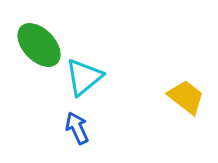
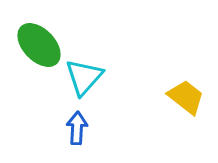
cyan triangle: rotated 9 degrees counterclockwise
blue arrow: rotated 28 degrees clockwise
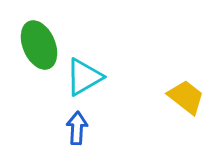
green ellipse: rotated 21 degrees clockwise
cyan triangle: rotated 18 degrees clockwise
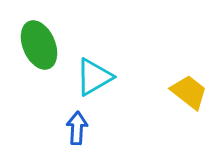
cyan triangle: moved 10 px right
yellow trapezoid: moved 3 px right, 5 px up
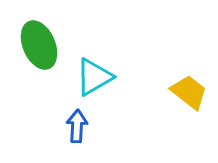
blue arrow: moved 2 px up
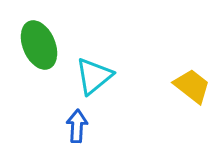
cyan triangle: moved 1 px up; rotated 9 degrees counterclockwise
yellow trapezoid: moved 3 px right, 6 px up
